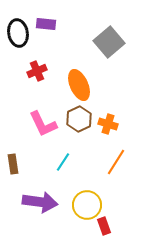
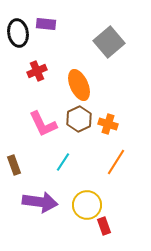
brown rectangle: moved 1 px right, 1 px down; rotated 12 degrees counterclockwise
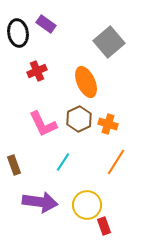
purple rectangle: rotated 30 degrees clockwise
orange ellipse: moved 7 px right, 3 px up
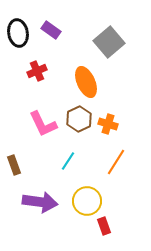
purple rectangle: moved 5 px right, 6 px down
cyan line: moved 5 px right, 1 px up
yellow circle: moved 4 px up
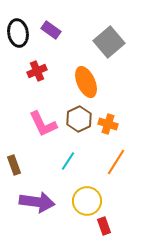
purple arrow: moved 3 px left
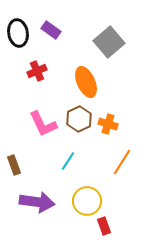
orange line: moved 6 px right
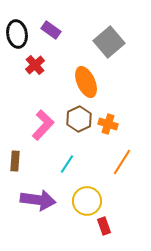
black ellipse: moved 1 px left, 1 px down
red cross: moved 2 px left, 6 px up; rotated 18 degrees counterclockwise
pink L-shape: moved 1 px down; rotated 112 degrees counterclockwise
cyan line: moved 1 px left, 3 px down
brown rectangle: moved 1 px right, 4 px up; rotated 24 degrees clockwise
purple arrow: moved 1 px right, 2 px up
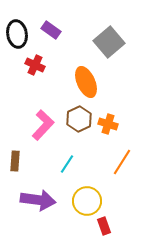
red cross: rotated 24 degrees counterclockwise
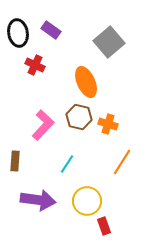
black ellipse: moved 1 px right, 1 px up
brown hexagon: moved 2 px up; rotated 20 degrees counterclockwise
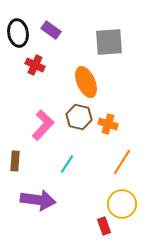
gray square: rotated 36 degrees clockwise
yellow circle: moved 35 px right, 3 px down
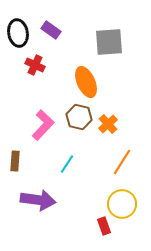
orange cross: rotated 30 degrees clockwise
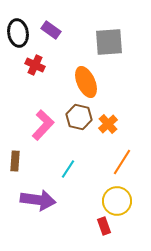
cyan line: moved 1 px right, 5 px down
yellow circle: moved 5 px left, 3 px up
